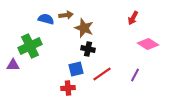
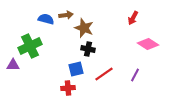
red line: moved 2 px right
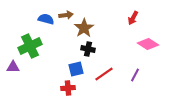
brown star: rotated 18 degrees clockwise
purple triangle: moved 2 px down
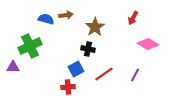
brown star: moved 11 px right, 1 px up
blue square: rotated 14 degrees counterclockwise
red cross: moved 1 px up
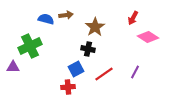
pink diamond: moved 7 px up
purple line: moved 3 px up
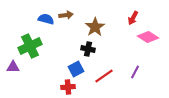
red line: moved 2 px down
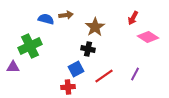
purple line: moved 2 px down
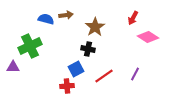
red cross: moved 1 px left, 1 px up
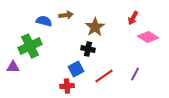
blue semicircle: moved 2 px left, 2 px down
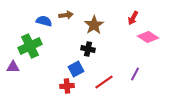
brown star: moved 1 px left, 2 px up
red line: moved 6 px down
